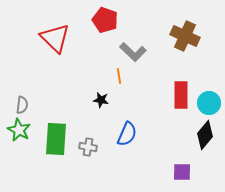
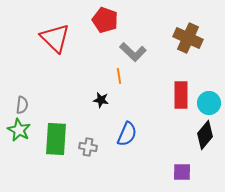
brown cross: moved 3 px right, 2 px down
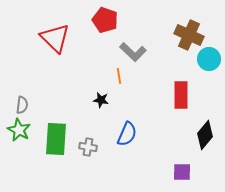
brown cross: moved 1 px right, 3 px up
cyan circle: moved 44 px up
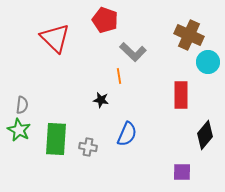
cyan circle: moved 1 px left, 3 px down
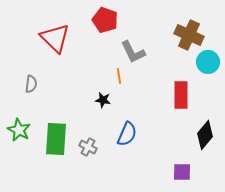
gray L-shape: rotated 20 degrees clockwise
black star: moved 2 px right
gray semicircle: moved 9 px right, 21 px up
gray cross: rotated 18 degrees clockwise
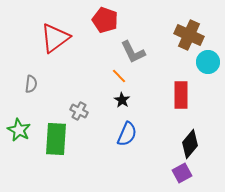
red triangle: rotated 40 degrees clockwise
orange line: rotated 35 degrees counterclockwise
black star: moved 19 px right; rotated 21 degrees clockwise
black diamond: moved 15 px left, 9 px down
gray cross: moved 9 px left, 36 px up
purple square: moved 1 px down; rotated 30 degrees counterclockwise
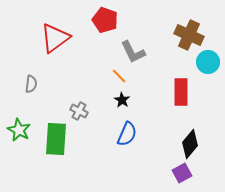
red rectangle: moved 3 px up
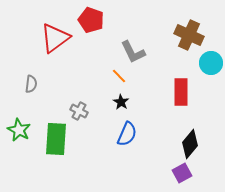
red pentagon: moved 14 px left
cyan circle: moved 3 px right, 1 px down
black star: moved 1 px left, 2 px down
